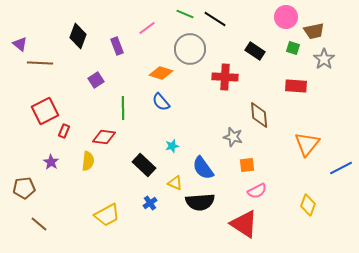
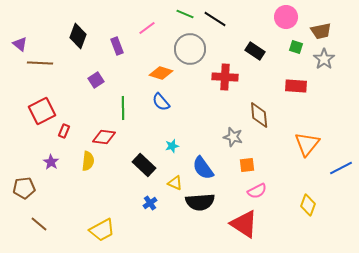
brown trapezoid at (314, 31): moved 7 px right
green square at (293, 48): moved 3 px right, 1 px up
red square at (45, 111): moved 3 px left
yellow trapezoid at (107, 215): moved 5 px left, 15 px down
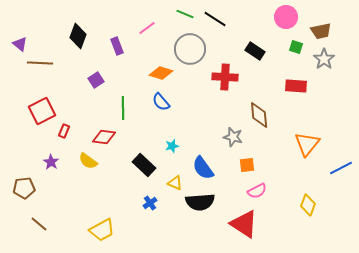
yellow semicircle at (88, 161): rotated 120 degrees clockwise
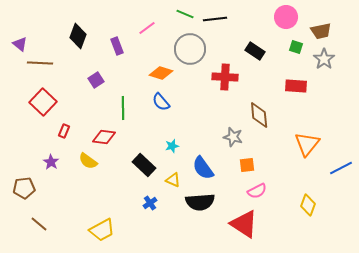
black line at (215, 19): rotated 40 degrees counterclockwise
red square at (42, 111): moved 1 px right, 9 px up; rotated 20 degrees counterclockwise
yellow triangle at (175, 183): moved 2 px left, 3 px up
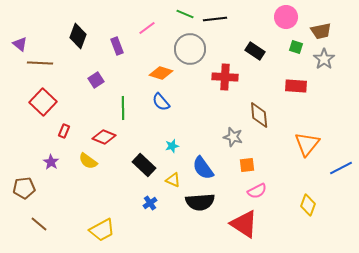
red diamond at (104, 137): rotated 15 degrees clockwise
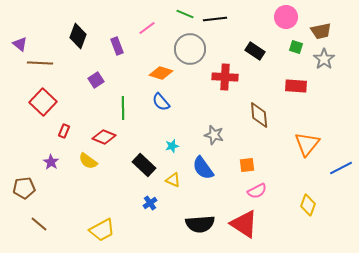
gray star at (233, 137): moved 19 px left, 2 px up
black semicircle at (200, 202): moved 22 px down
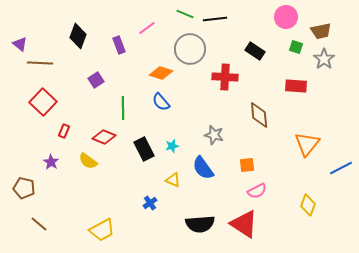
purple rectangle at (117, 46): moved 2 px right, 1 px up
black rectangle at (144, 165): moved 16 px up; rotated 20 degrees clockwise
brown pentagon at (24, 188): rotated 20 degrees clockwise
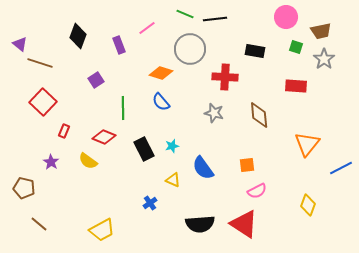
black rectangle at (255, 51): rotated 24 degrees counterclockwise
brown line at (40, 63): rotated 15 degrees clockwise
gray star at (214, 135): moved 22 px up
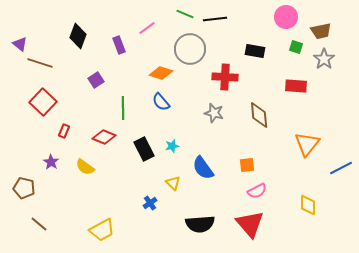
yellow semicircle at (88, 161): moved 3 px left, 6 px down
yellow triangle at (173, 180): moved 3 px down; rotated 21 degrees clockwise
yellow diamond at (308, 205): rotated 20 degrees counterclockwise
red triangle at (244, 224): moved 6 px right; rotated 16 degrees clockwise
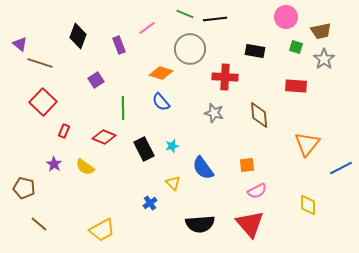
purple star at (51, 162): moved 3 px right, 2 px down
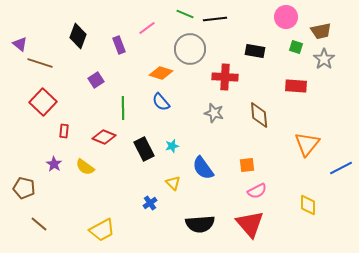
red rectangle at (64, 131): rotated 16 degrees counterclockwise
